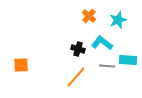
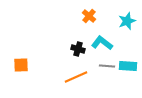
cyan star: moved 9 px right, 1 px down
cyan rectangle: moved 6 px down
orange line: rotated 25 degrees clockwise
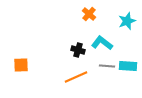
orange cross: moved 2 px up
black cross: moved 1 px down
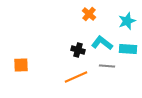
cyan rectangle: moved 17 px up
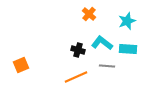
orange square: rotated 21 degrees counterclockwise
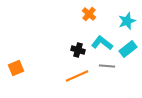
cyan rectangle: rotated 42 degrees counterclockwise
orange square: moved 5 px left, 3 px down
orange line: moved 1 px right, 1 px up
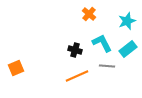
cyan L-shape: rotated 25 degrees clockwise
black cross: moved 3 px left
